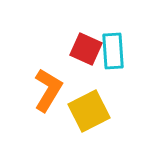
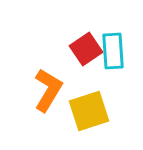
red square: rotated 32 degrees clockwise
yellow square: rotated 9 degrees clockwise
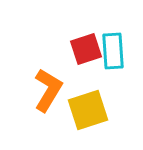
red square: rotated 16 degrees clockwise
yellow square: moved 1 px left, 1 px up
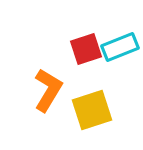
cyan rectangle: moved 7 px right, 4 px up; rotated 72 degrees clockwise
yellow square: moved 4 px right
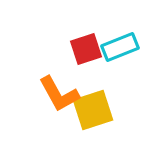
orange L-shape: moved 11 px right, 4 px down; rotated 120 degrees clockwise
yellow square: moved 1 px right
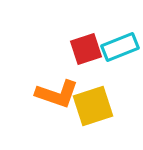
orange L-shape: moved 2 px left; rotated 42 degrees counterclockwise
yellow square: moved 4 px up
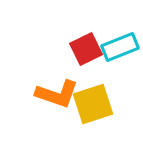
red square: rotated 8 degrees counterclockwise
yellow square: moved 2 px up
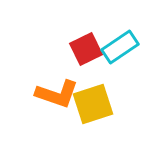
cyan rectangle: rotated 12 degrees counterclockwise
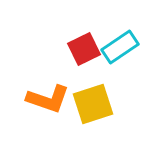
red square: moved 2 px left
orange L-shape: moved 9 px left, 5 px down
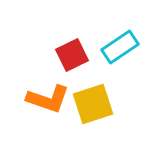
red square: moved 12 px left, 6 px down
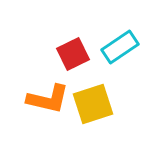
red square: moved 1 px right, 1 px up
orange L-shape: rotated 6 degrees counterclockwise
